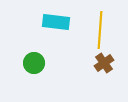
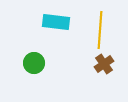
brown cross: moved 1 px down
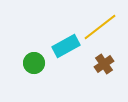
cyan rectangle: moved 10 px right, 24 px down; rotated 36 degrees counterclockwise
yellow line: moved 3 px up; rotated 48 degrees clockwise
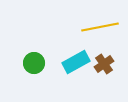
yellow line: rotated 27 degrees clockwise
cyan rectangle: moved 10 px right, 16 px down
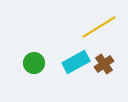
yellow line: moved 1 px left; rotated 21 degrees counterclockwise
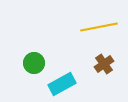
yellow line: rotated 21 degrees clockwise
cyan rectangle: moved 14 px left, 22 px down
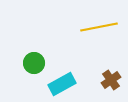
brown cross: moved 7 px right, 16 px down
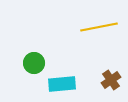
cyan rectangle: rotated 24 degrees clockwise
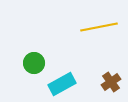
brown cross: moved 2 px down
cyan rectangle: rotated 24 degrees counterclockwise
